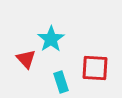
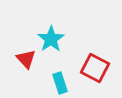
red square: rotated 24 degrees clockwise
cyan rectangle: moved 1 px left, 1 px down
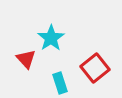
cyan star: moved 1 px up
red square: rotated 24 degrees clockwise
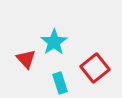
cyan star: moved 3 px right, 4 px down
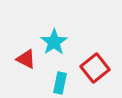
red triangle: rotated 20 degrees counterclockwise
cyan rectangle: rotated 30 degrees clockwise
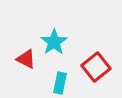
red square: moved 1 px right, 1 px up
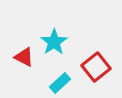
red triangle: moved 2 px left, 2 px up
cyan rectangle: rotated 35 degrees clockwise
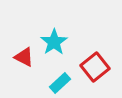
red square: moved 1 px left
